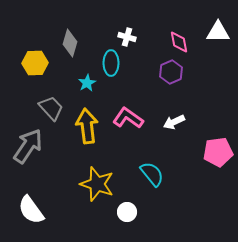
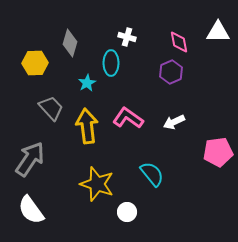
gray arrow: moved 2 px right, 13 px down
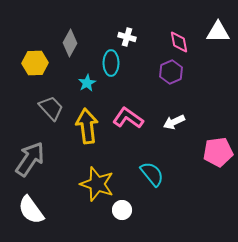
gray diamond: rotated 12 degrees clockwise
white circle: moved 5 px left, 2 px up
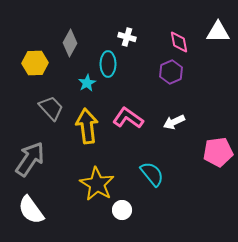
cyan ellipse: moved 3 px left, 1 px down
yellow star: rotated 12 degrees clockwise
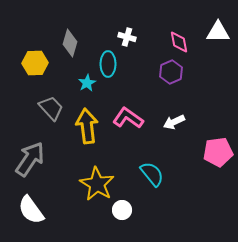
gray diamond: rotated 12 degrees counterclockwise
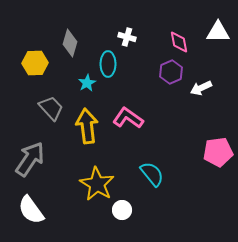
white arrow: moved 27 px right, 34 px up
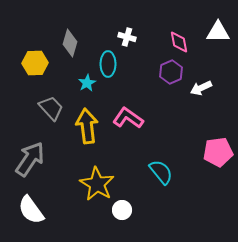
cyan semicircle: moved 9 px right, 2 px up
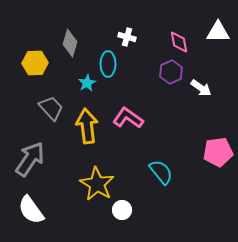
white arrow: rotated 120 degrees counterclockwise
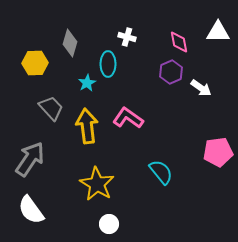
white circle: moved 13 px left, 14 px down
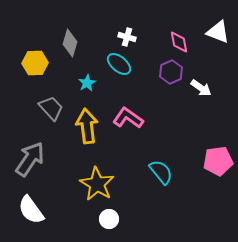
white triangle: rotated 20 degrees clockwise
cyan ellipse: moved 11 px right; rotated 50 degrees counterclockwise
pink pentagon: moved 9 px down
white circle: moved 5 px up
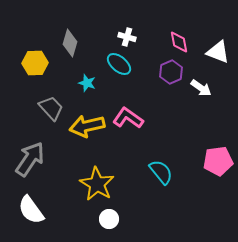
white triangle: moved 20 px down
cyan star: rotated 24 degrees counterclockwise
yellow arrow: rotated 96 degrees counterclockwise
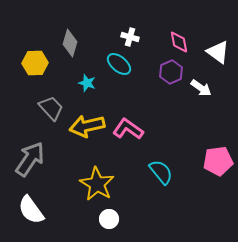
white cross: moved 3 px right
white triangle: rotated 15 degrees clockwise
pink L-shape: moved 11 px down
